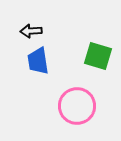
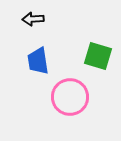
black arrow: moved 2 px right, 12 px up
pink circle: moved 7 px left, 9 px up
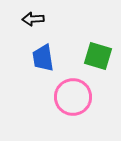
blue trapezoid: moved 5 px right, 3 px up
pink circle: moved 3 px right
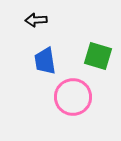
black arrow: moved 3 px right, 1 px down
blue trapezoid: moved 2 px right, 3 px down
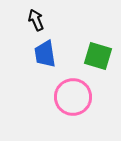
black arrow: rotated 70 degrees clockwise
blue trapezoid: moved 7 px up
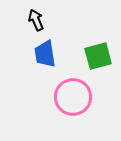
green square: rotated 32 degrees counterclockwise
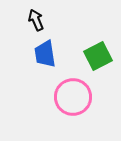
green square: rotated 12 degrees counterclockwise
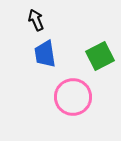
green square: moved 2 px right
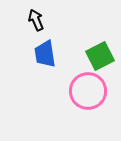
pink circle: moved 15 px right, 6 px up
